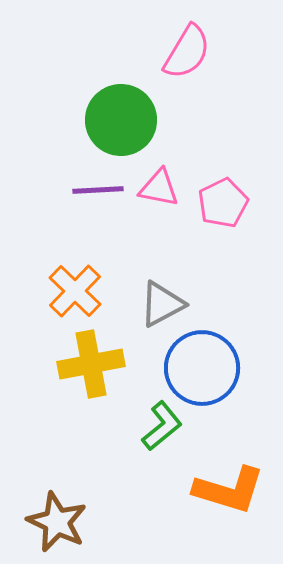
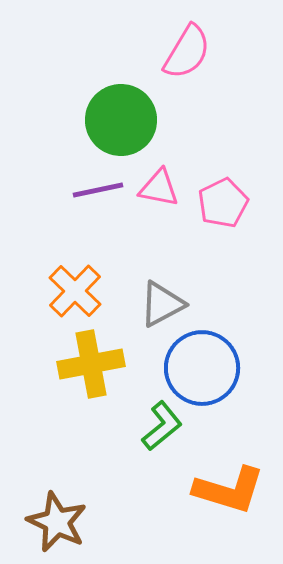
purple line: rotated 9 degrees counterclockwise
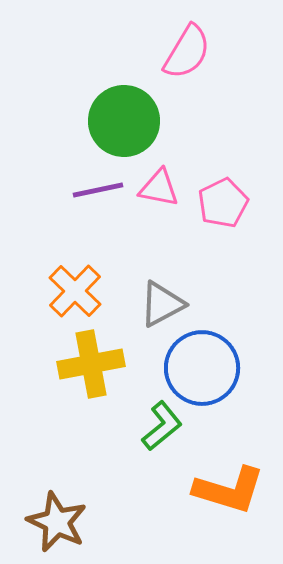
green circle: moved 3 px right, 1 px down
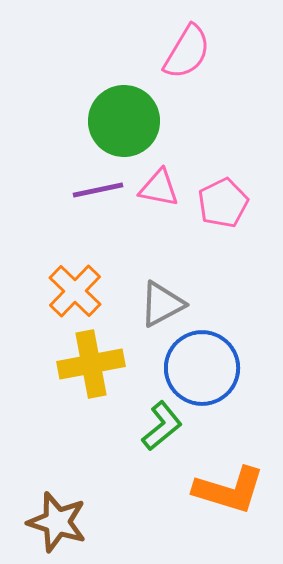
brown star: rotated 8 degrees counterclockwise
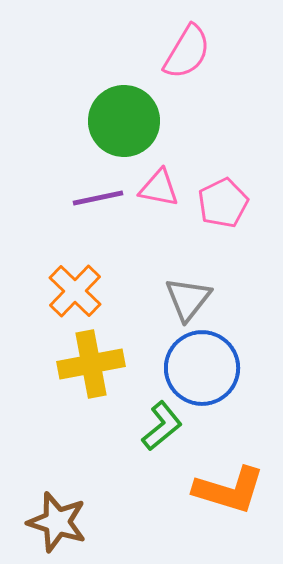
purple line: moved 8 px down
gray triangle: moved 26 px right, 5 px up; rotated 24 degrees counterclockwise
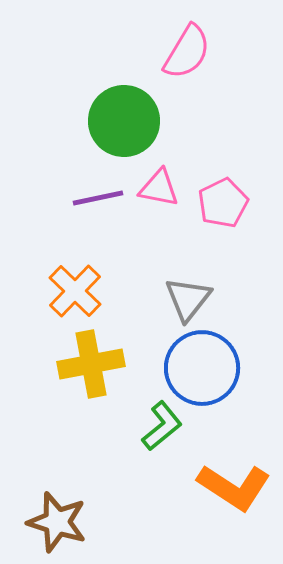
orange L-shape: moved 5 px right, 3 px up; rotated 16 degrees clockwise
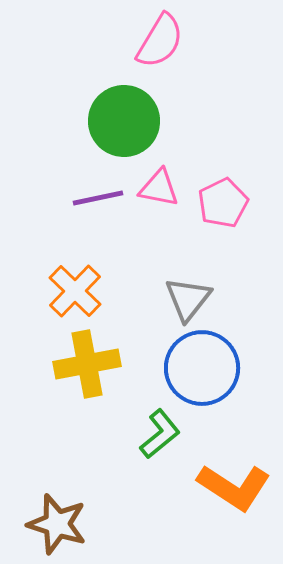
pink semicircle: moved 27 px left, 11 px up
yellow cross: moved 4 px left
green L-shape: moved 2 px left, 8 px down
brown star: moved 2 px down
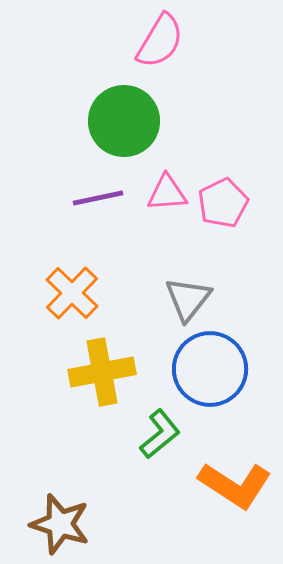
pink triangle: moved 8 px right, 5 px down; rotated 15 degrees counterclockwise
orange cross: moved 3 px left, 2 px down
yellow cross: moved 15 px right, 8 px down
blue circle: moved 8 px right, 1 px down
orange L-shape: moved 1 px right, 2 px up
brown star: moved 3 px right
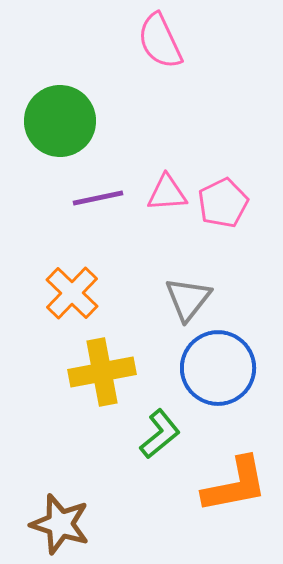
pink semicircle: rotated 124 degrees clockwise
green circle: moved 64 px left
blue circle: moved 8 px right, 1 px up
orange L-shape: rotated 44 degrees counterclockwise
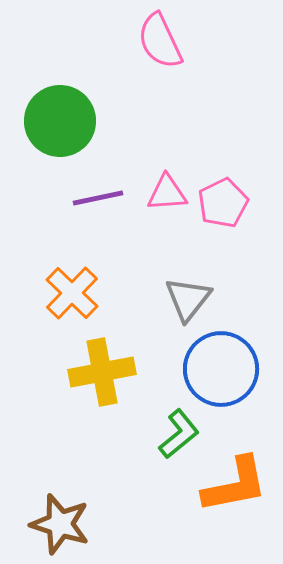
blue circle: moved 3 px right, 1 px down
green L-shape: moved 19 px right
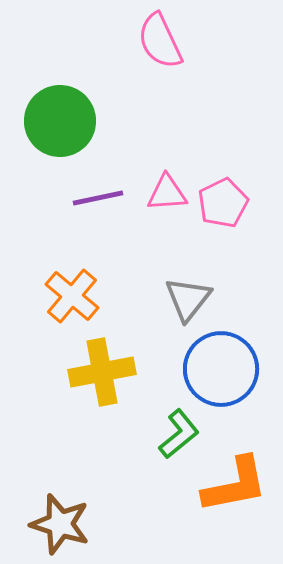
orange cross: moved 3 px down; rotated 4 degrees counterclockwise
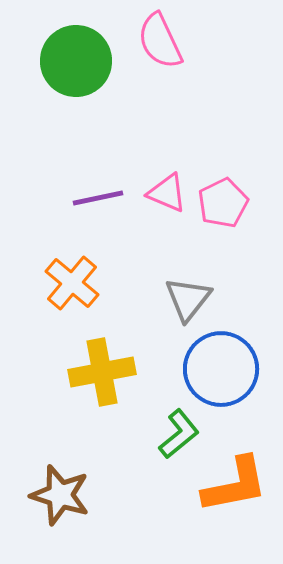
green circle: moved 16 px right, 60 px up
pink triangle: rotated 27 degrees clockwise
orange cross: moved 13 px up
brown star: moved 29 px up
